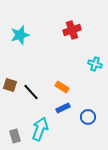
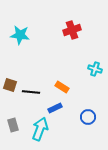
cyan star: rotated 24 degrees clockwise
cyan cross: moved 5 px down
black line: rotated 42 degrees counterclockwise
blue rectangle: moved 8 px left
gray rectangle: moved 2 px left, 11 px up
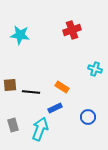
brown square: rotated 24 degrees counterclockwise
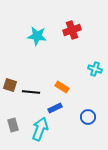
cyan star: moved 17 px right, 1 px down
brown square: rotated 24 degrees clockwise
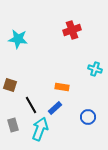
cyan star: moved 19 px left, 3 px down
orange rectangle: rotated 24 degrees counterclockwise
black line: moved 13 px down; rotated 54 degrees clockwise
blue rectangle: rotated 16 degrees counterclockwise
